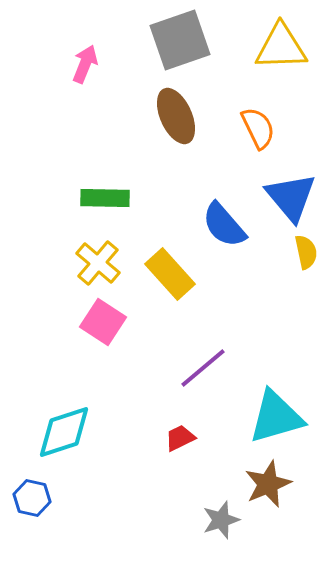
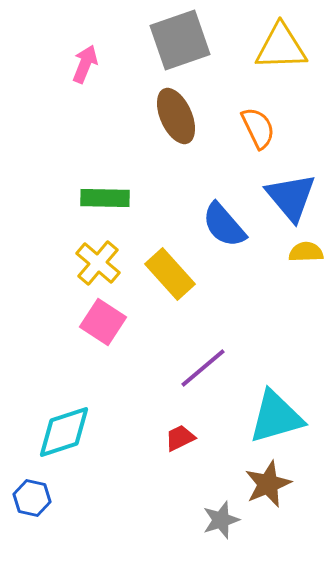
yellow semicircle: rotated 80 degrees counterclockwise
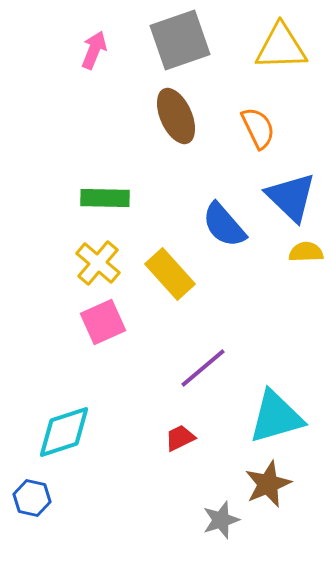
pink arrow: moved 9 px right, 14 px up
blue triangle: rotated 6 degrees counterclockwise
pink square: rotated 33 degrees clockwise
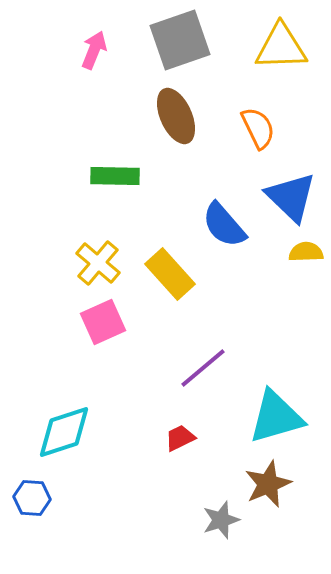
green rectangle: moved 10 px right, 22 px up
blue hexagon: rotated 9 degrees counterclockwise
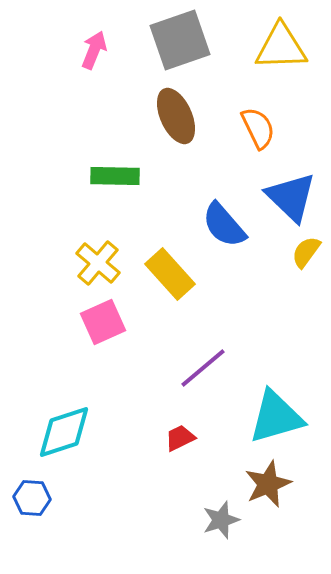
yellow semicircle: rotated 52 degrees counterclockwise
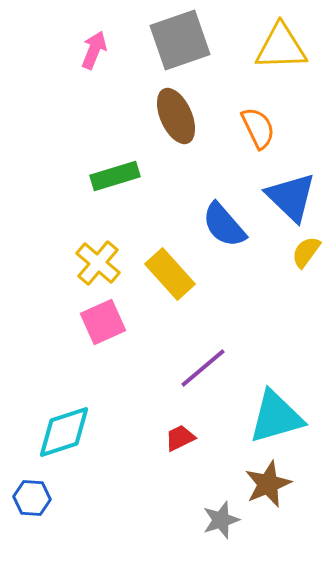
green rectangle: rotated 18 degrees counterclockwise
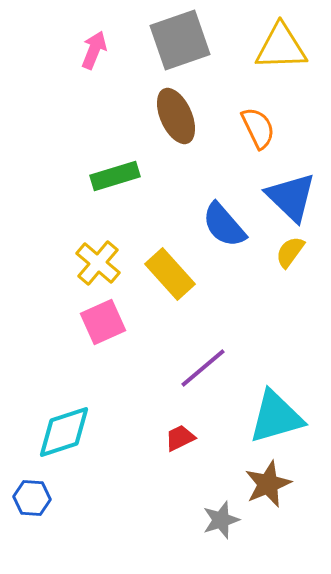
yellow semicircle: moved 16 px left
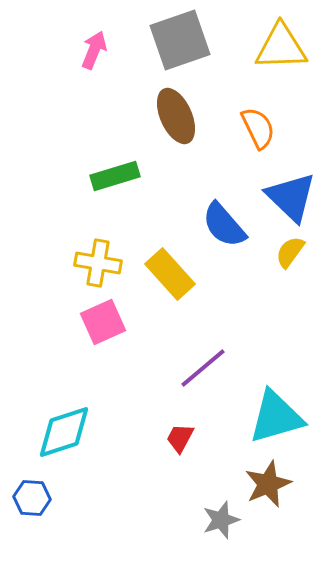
yellow cross: rotated 30 degrees counterclockwise
red trapezoid: rotated 36 degrees counterclockwise
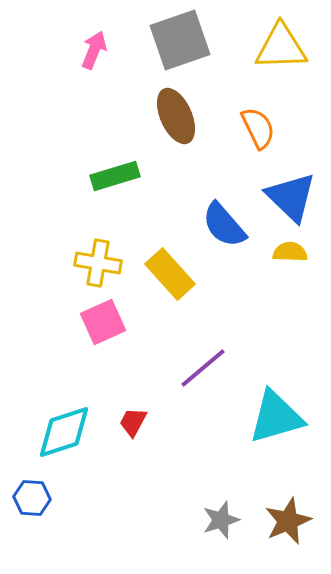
yellow semicircle: rotated 56 degrees clockwise
red trapezoid: moved 47 px left, 16 px up
brown star: moved 20 px right, 37 px down
